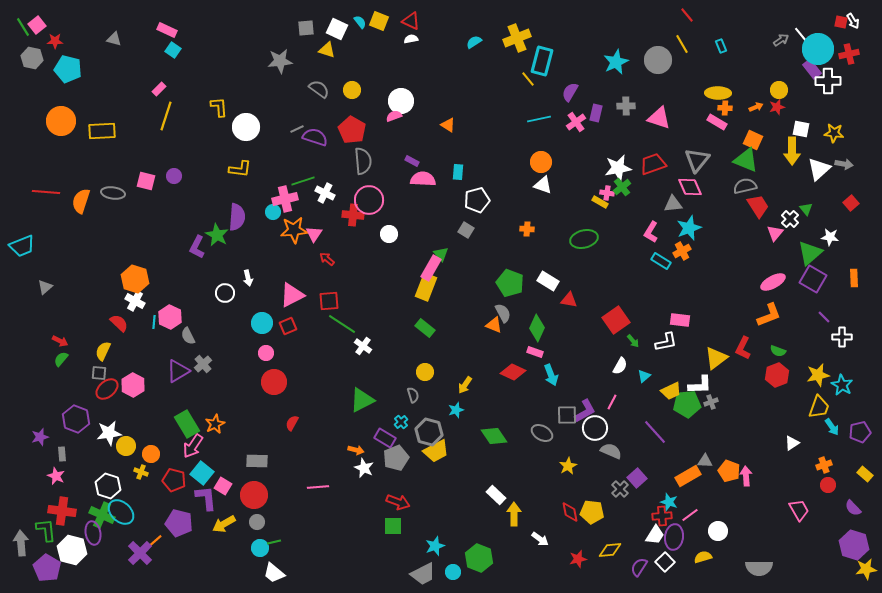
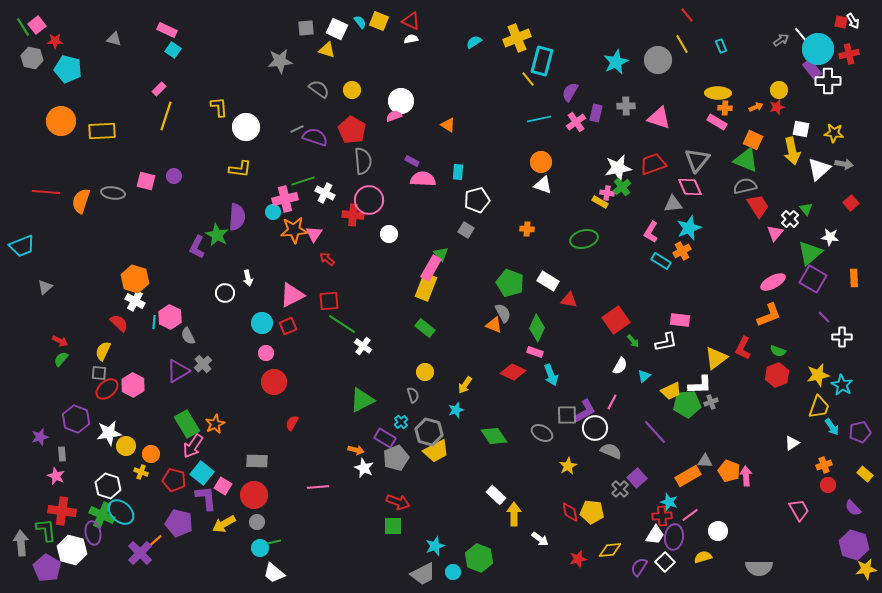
yellow arrow at (792, 151): rotated 12 degrees counterclockwise
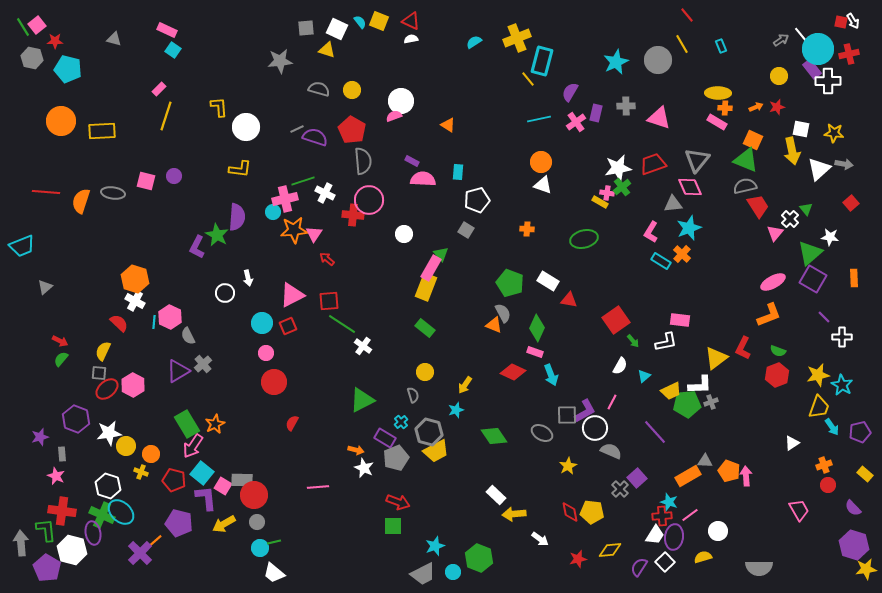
gray semicircle at (319, 89): rotated 20 degrees counterclockwise
yellow circle at (779, 90): moved 14 px up
white circle at (389, 234): moved 15 px right
orange cross at (682, 251): moved 3 px down; rotated 18 degrees counterclockwise
gray rectangle at (257, 461): moved 15 px left, 19 px down
yellow arrow at (514, 514): rotated 95 degrees counterclockwise
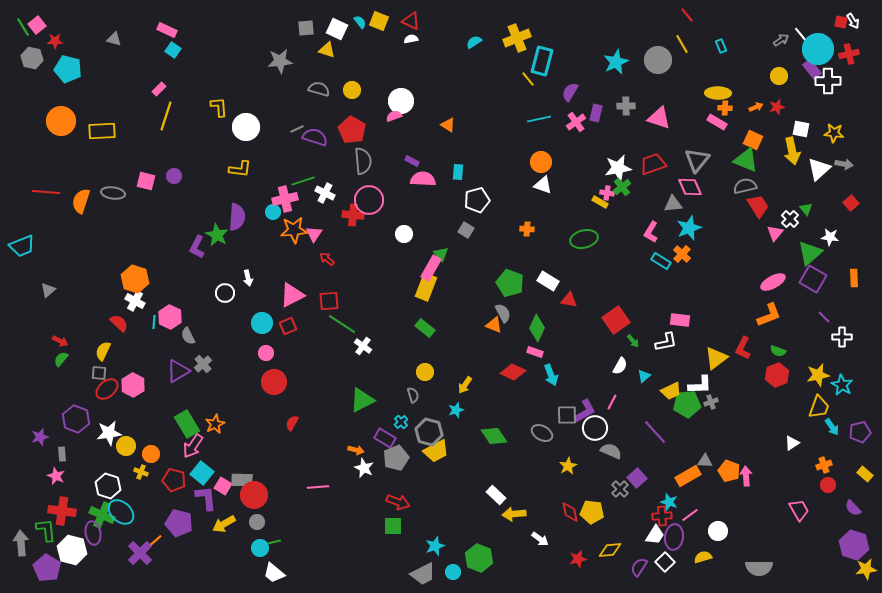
gray triangle at (45, 287): moved 3 px right, 3 px down
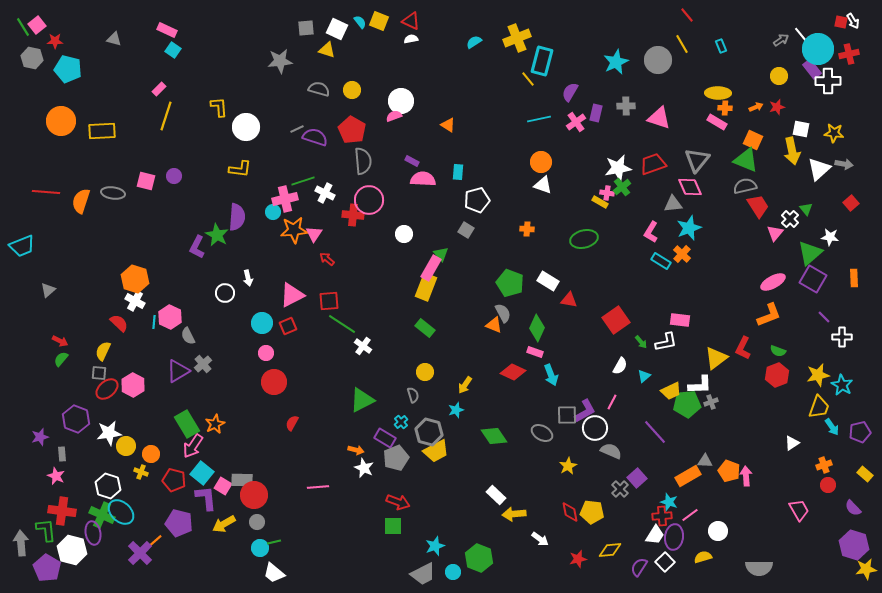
green arrow at (633, 341): moved 8 px right, 1 px down
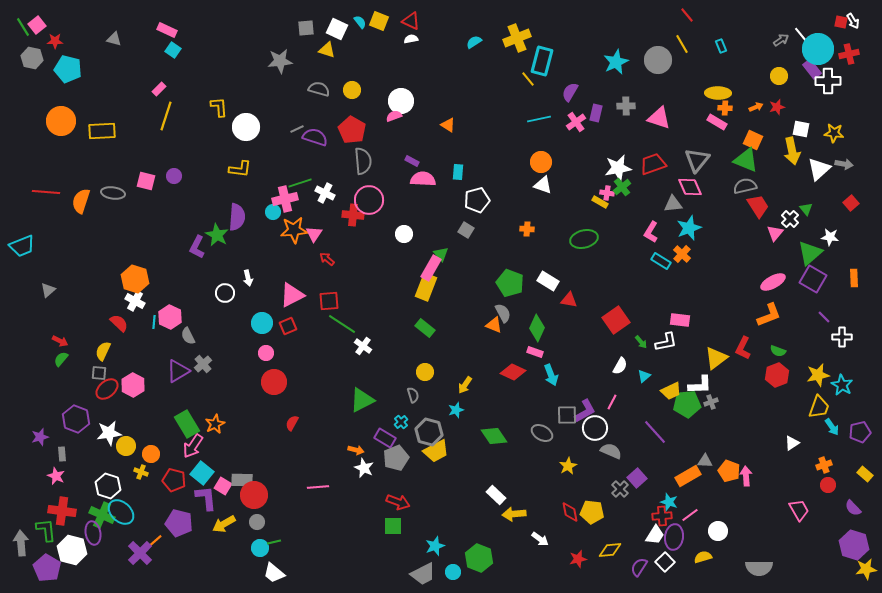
green line at (303, 181): moved 3 px left, 2 px down
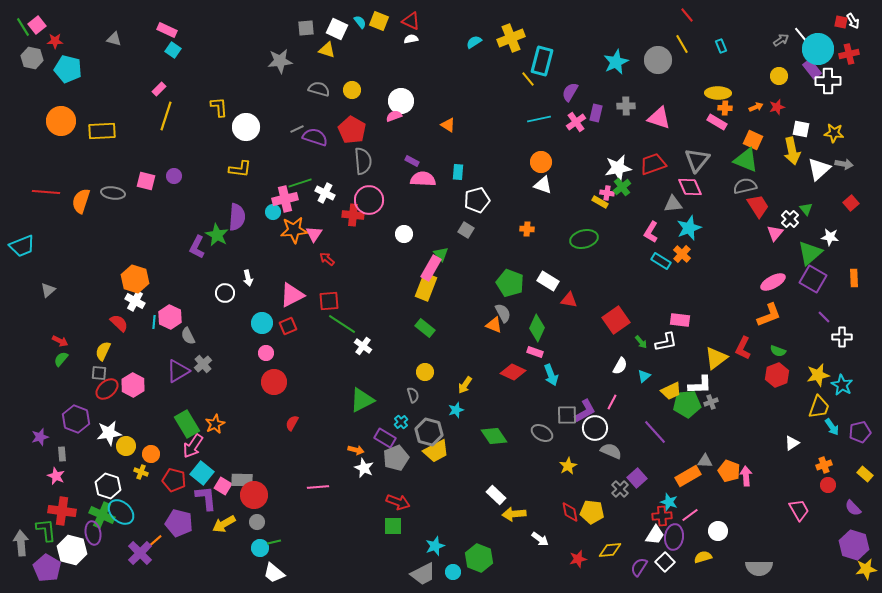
yellow cross at (517, 38): moved 6 px left
